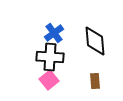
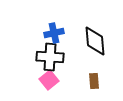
blue cross: rotated 24 degrees clockwise
brown rectangle: moved 1 px left
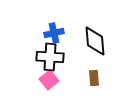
brown rectangle: moved 3 px up
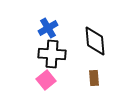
blue cross: moved 6 px left, 5 px up; rotated 18 degrees counterclockwise
black cross: moved 2 px right, 3 px up
pink square: moved 3 px left
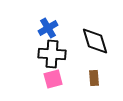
black diamond: rotated 12 degrees counterclockwise
pink square: moved 7 px right, 1 px up; rotated 24 degrees clockwise
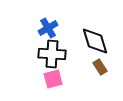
brown rectangle: moved 6 px right, 11 px up; rotated 28 degrees counterclockwise
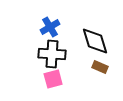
blue cross: moved 2 px right, 1 px up
brown rectangle: rotated 35 degrees counterclockwise
